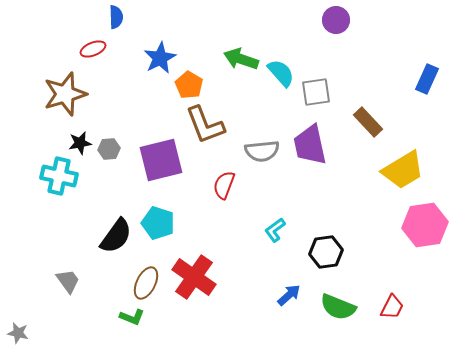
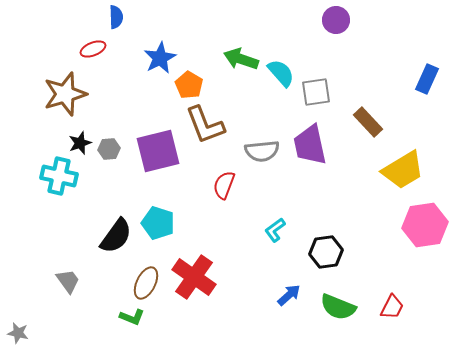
black star: rotated 10 degrees counterclockwise
purple square: moved 3 px left, 9 px up
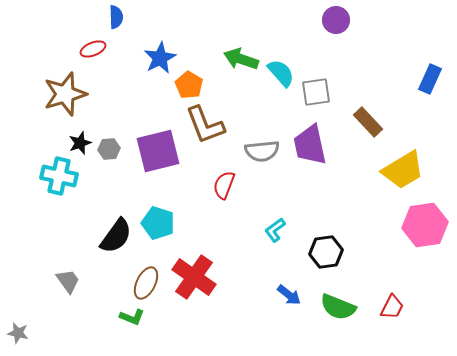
blue rectangle: moved 3 px right
blue arrow: rotated 80 degrees clockwise
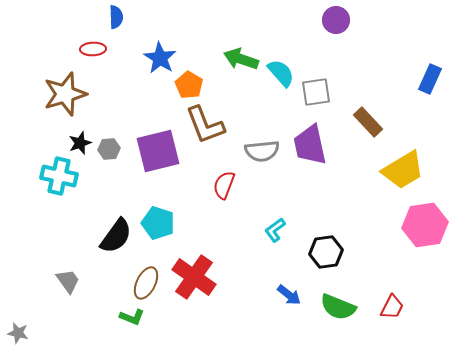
red ellipse: rotated 20 degrees clockwise
blue star: rotated 12 degrees counterclockwise
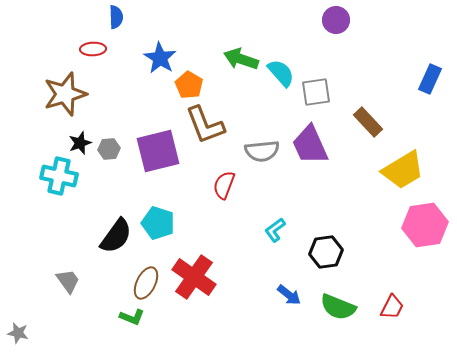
purple trapezoid: rotated 12 degrees counterclockwise
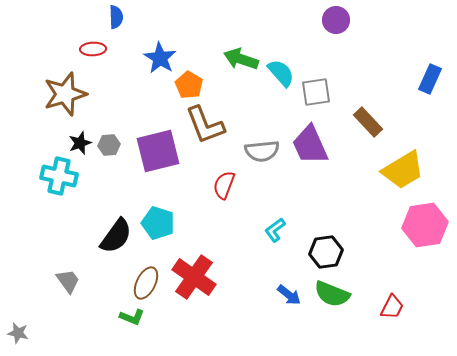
gray hexagon: moved 4 px up
green semicircle: moved 6 px left, 13 px up
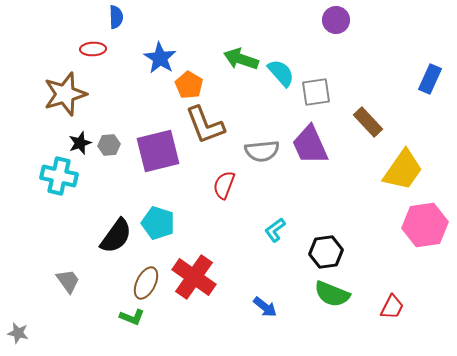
yellow trapezoid: rotated 24 degrees counterclockwise
blue arrow: moved 24 px left, 12 px down
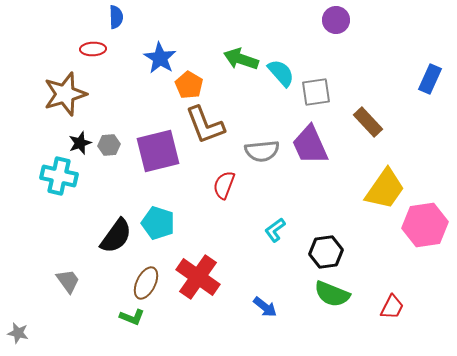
yellow trapezoid: moved 18 px left, 19 px down
red cross: moved 4 px right
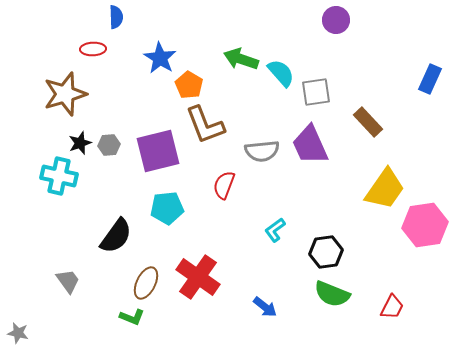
cyan pentagon: moved 9 px right, 15 px up; rotated 24 degrees counterclockwise
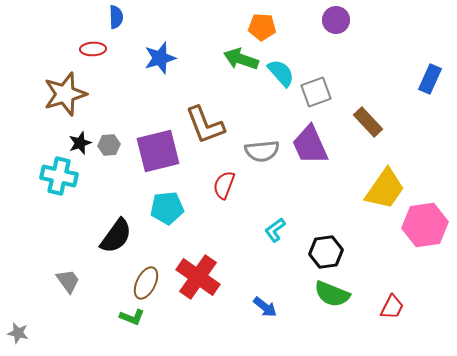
blue star: rotated 24 degrees clockwise
orange pentagon: moved 73 px right, 58 px up; rotated 28 degrees counterclockwise
gray square: rotated 12 degrees counterclockwise
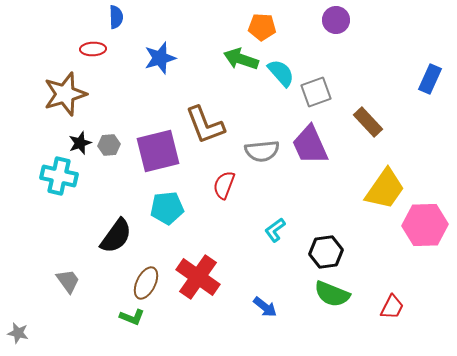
pink hexagon: rotated 6 degrees clockwise
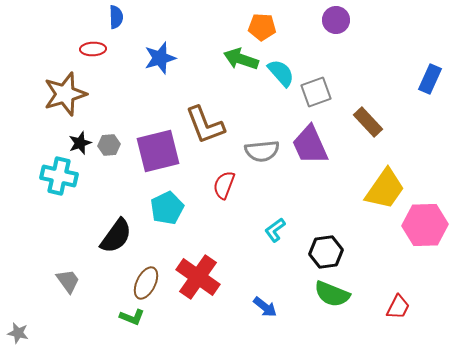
cyan pentagon: rotated 20 degrees counterclockwise
red trapezoid: moved 6 px right
